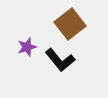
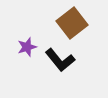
brown square: moved 2 px right, 1 px up
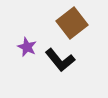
purple star: rotated 30 degrees counterclockwise
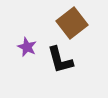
black L-shape: rotated 24 degrees clockwise
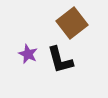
purple star: moved 1 px right, 7 px down
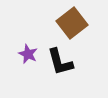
black L-shape: moved 2 px down
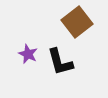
brown square: moved 5 px right, 1 px up
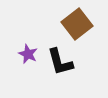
brown square: moved 2 px down
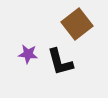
purple star: rotated 18 degrees counterclockwise
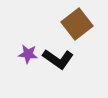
black L-shape: moved 2 px left, 3 px up; rotated 40 degrees counterclockwise
